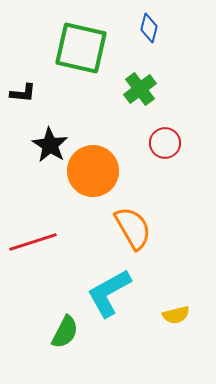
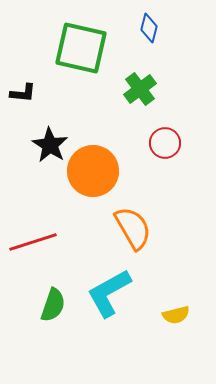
green semicircle: moved 12 px left, 27 px up; rotated 8 degrees counterclockwise
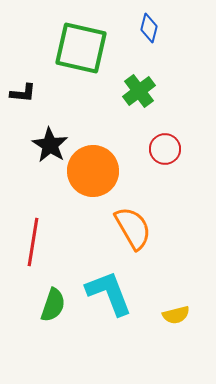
green cross: moved 1 px left, 2 px down
red circle: moved 6 px down
red line: rotated 63 degrees counterclockwise
cyan L-shape: rotated 98 degrees clockwise
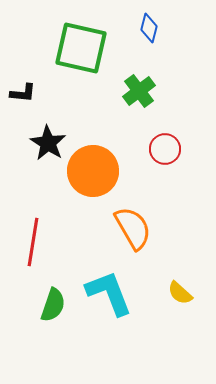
black star: moved 2 px left, 2 px up
yellow semicircle: moved 4 px right, 22 px up; rotated 56 degrees clockwise
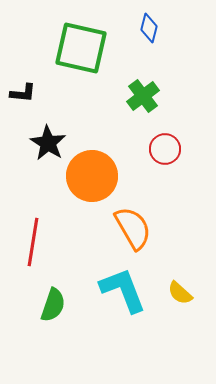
green cross: moved 4 px right, 5 px down
orange circle: moved 1 px left, 5 px down
cyan L-shape: moved 14 px right, 3 px up
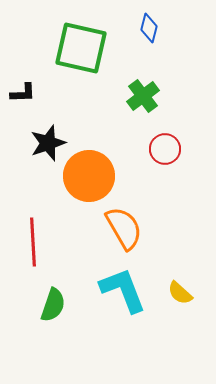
black L-shape: rotated 8 degrees counterclockwise
black star: rotated 21 degrees clockwise
orange circle: moved 3 px left
orange semicircle: moved 9 px left
red line: rotated 12 degrees counterclockwise
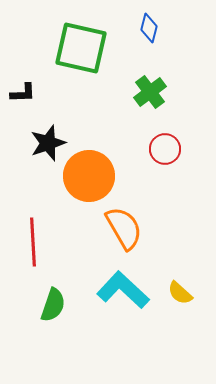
green cross: moved 7 px right, 4 px up
cyan L-shape: rotated 26 degrees counterclockwise
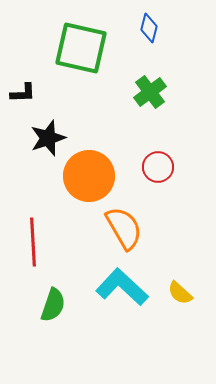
black star: moved 5 px up
red circle: moved 7 px left, 18 px down
cyan L-shape: moved 1 px left, 3 px up
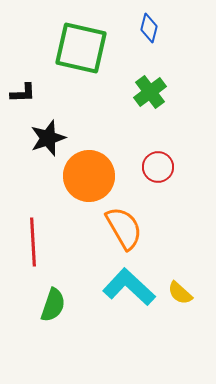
cyan L-shape: moved 7 px right
